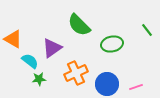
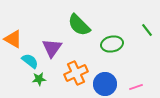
purple triangle: rotated 20 degrees counterclockwise
blue circle: moved 2 px left
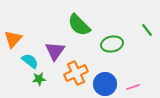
orange triangle: rotated 42 degrees clockwise
purple triangle: moved 3 px right, 3 px down
pink line: moved 3 px left
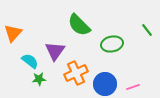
orange triangle: moved 6 px up
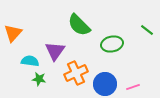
green line: rotated 16 degrees counterclockwise
cyan semicircle: rotated 30 degrees counterclockwise
green star: rotated 16 degrees clockwise
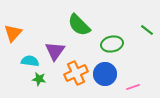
blue circle: moved 10 px up
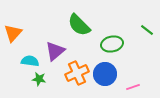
purple triangle: rotated 15 degrees clockwise
orange cross: moved 1 px right
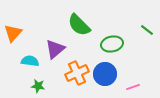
purple triangle: moved 2 px up
green star: moved 1 px left, 7 px down
